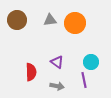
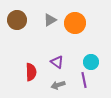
gray triangle: rotated 24 degrees counterclockwise
gray arrow: moved 1 px right, 1 px up; rotated 152 degrees clockwise
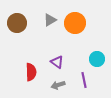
brown circle: moved 3 px down
cyan circle: moved 6 px right, 3 px up
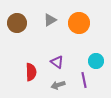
orange circle: moved 4 px right
cyan circle: moved 1 px left, 2 px down
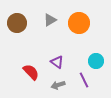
red semicircle: rotated 42 degrees counterclockwise
purple line: rotated 14 degrees counterclockwise
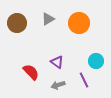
gray triangle: moved 2 px left, 1 px up
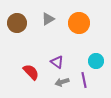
purple line: rotated 14 degrees clockwise
gray arrow: moved 4 px right, 3 px up
